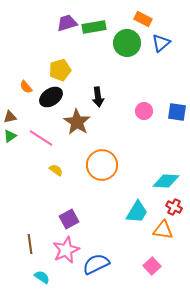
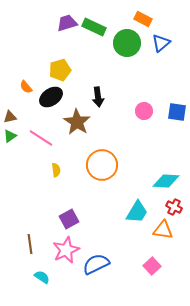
green rectangle: rotated 35 degrees clockwise
yellow semicircle: rotated 48 degrees clockwise
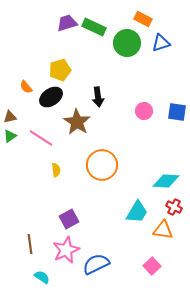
blue triangle: rotated 24 degrees clockwise
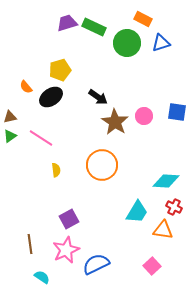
black arrow: rotated 48 degrees counterclockwise
pink circle: moved 5 px down
brown star: moved 38 px right
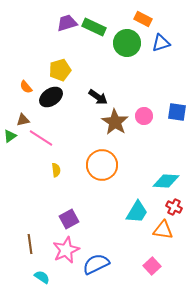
brown triangle: moved 13 px right, 3 px down
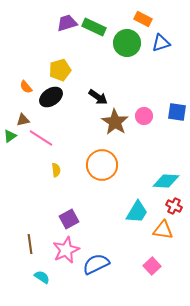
red cross: moved 1 px up
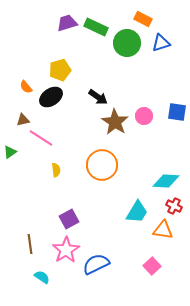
green rectangle: moved 2 px right
green triangle: moved 16 px down
pink star: rotated 8 degrees counterclockwise
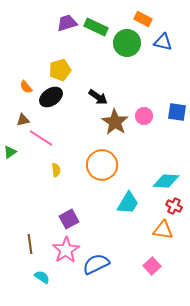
blue triangle: moved 2 px right, 1 px up; rotated 30 degrees clockwise
cyan trapezoid: moved 9 px left, 9 px up
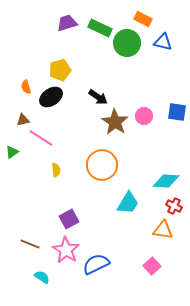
green rectangle: moved 4 px right, 1 px down
orange semicircle: rotated 24 degrees clockwise
green triangle: moved 2 px right
brown line: rotated 60 degrees counterclockwise
pink star: rotated 8 degrees counterclockwise
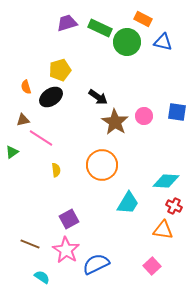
green circle: moved 1 px up
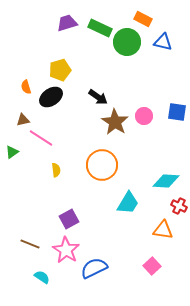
red cross: moved 5 px right
blue semicircle: moved 2 px left, 4 px down
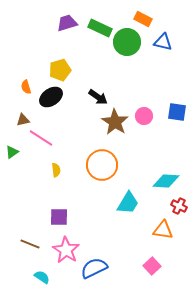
purple square: moved 10 px left, 2 px up; rotated 30 degrees clockwise
